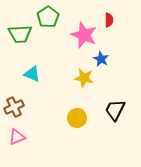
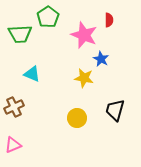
black trapezoid: rotated 10 degrees counterclockwise
pink triangle: moved 4 px left, 8 px down
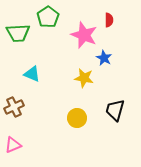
green trapezoid: moved 2 px left, 1 px up
blue star: moved 3 px right, 1 px up
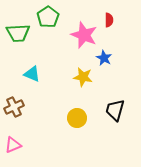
yellow star: moved 1 px left, 1 px up
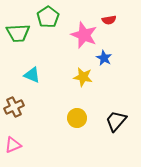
red semicircle: rotated 80 degrees clockwise
cyan triangle: moved 1 px down
black trapezoid: moved 1 px right, 11 px down; rotated 25 degrees clockwise
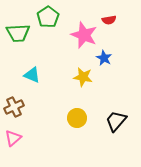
pink triangle: moved 7 px up; rotated 18 degrees counterclockwise
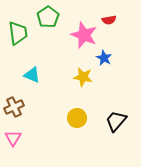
green trapezoid: rotated 95 degrees counterclockwise
pink triangle: rotated 18 degrees counterclockwise
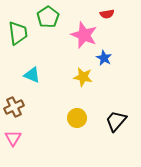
red semicircle: moved 2 px left, 6 px up
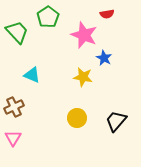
green trapezoid: moved 1 px left, 1 px up; rotated 35 degrees counterclockwise
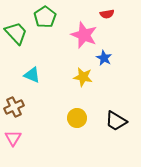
green pentagon: moved 3 px left
green trapezoid: moved 1 px left, 1 px down
black trapezoid: rotated 100 degrees counterclockwise
